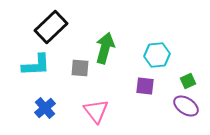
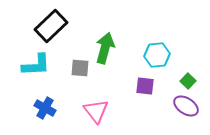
black rectangle: moved 1 px up
green square: rotated 21 degrees counterclockwise
blue cross: rotated 20 degrees counterclockwise
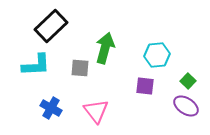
blue cross: moved 6 px right
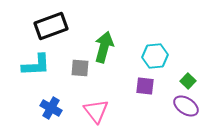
black rectangle: rotated 24 degrees clockwise
green arrow: moved 1 px left, 1 px up
cyan hexagon: moved 2 px left, 1 px down
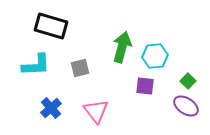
black rectangle: rotated 36 degrees clockwise
green arrow: moved 18 px right
gray square: rotated 18 degrees counterclockwise
blue cross: rotated 20 degrees clockwise
